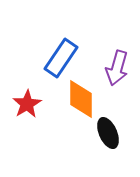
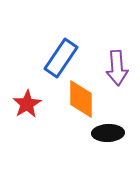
purple arrow: rotated 20 degrees counterclockwise
black ellipse: rotated 68 degrees counterclockwise
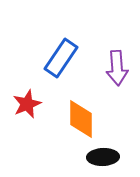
orange diamond: moved 20 px down
red star: rotated 8 degrees clockwise
black ellipse: moved 5 px left, 24 px down
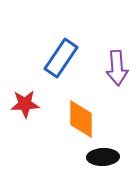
red star: moved 2 px left; rotated 20 degrees clockwise
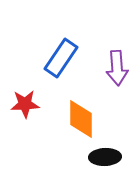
black ellipse: moved 2 px right
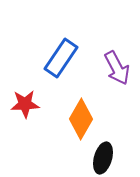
purple arrow: rotated 24 degrees counterclockwise
orange diamond: rotated 30 degrees clockwise
black ellipse: moved 2 px left, 1 px down; rotated 72 degrees counterclockwise
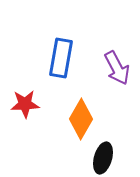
blue rectangle: rotated 24 degrees counterclockwise
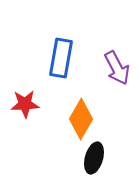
black ellipse: moved 9 px left
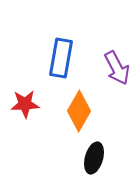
orange diamond: moved 2 px left, 8 px up
